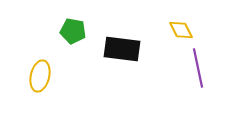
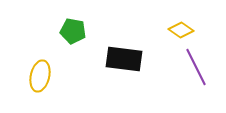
yellow diamond: rotated 30 degrees counterclockwise
black rectangle: moved 2 px right, 10 px down
purple line: moved 2 px left, 1 px up; rotated 15 degrees counterclockwise
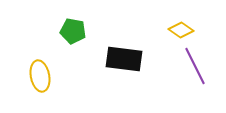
purple line: moved 1 px left, 1 px up
yellow ellipse: rotated 24 degrees counterclockwise
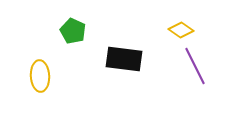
green pentagon: rotated 15 degrees clockwise
yellow ellipse: rotated 8 degrees clockwise
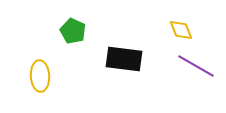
yellow diamond: rotated 35 degrees clockwise
purple line: moved 1 px right; rotated 33 degrees counterclockwise
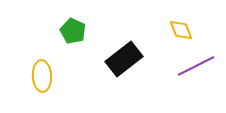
black rectangle: rotated 45 degrees counterclockwise
purple line: rotated 57 degrees counterclockwise
yellow ellipse: moved 2 px right
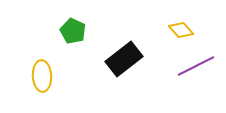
yellow diamond: rotated 20 degrees counterclockwise
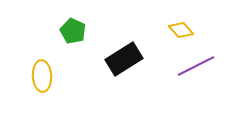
black rectangle: rotated 6 degrees clockwise
